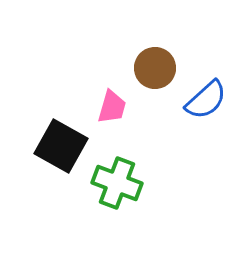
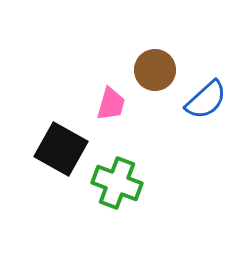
brown circle: moved 2 px down
pink trapezoid: moved 1 px left, 3 px up
black square: moved 3 px down
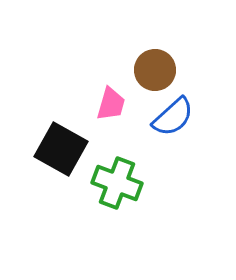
blue semicircle: moved 33 px left, 17 px down
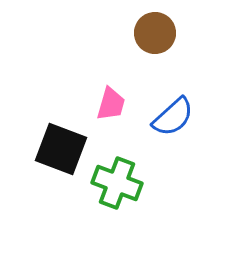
brown circle: moved 37 px up
black square: rotated 8 degrees counterclockwise
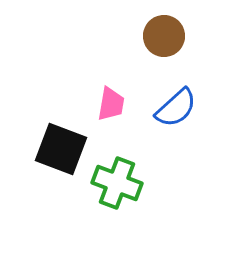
brown circle: moved 9 px right, 3 px down
pink trapezoid: rotated 6 degrees counterclockwise
blue semicircle: moved 3 px right, 9 px up
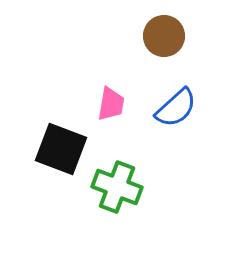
green cross: moved 4 px down
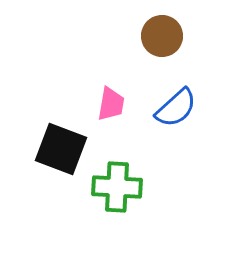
brown circle: moved 2 px left
green cross: rotated 18 degrees counterclockwise
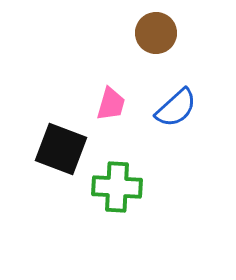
brown circle: moved 6 px left, 3 px up
pink trapezoid: rotated 6 degrees clockwise
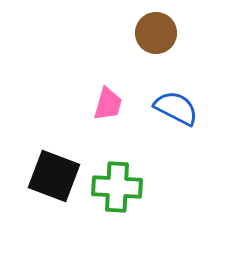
pink trapezoid: moved 3 px left
blue semicircle: rotated 111 degrees counterclockwise
black square: moved 7 px left, 27 px down
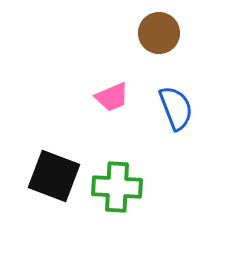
brown circle: moved 3 px right
pink trapezoid: moved 4 px right, 7 px up; rotated 51 degrees clockwise
blue semicircle: rotated 42 degrees clockwise
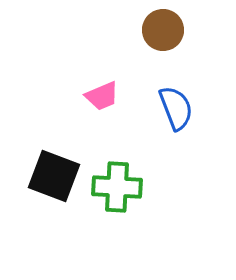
brown circle: moved 4 px right, 3 px up
pink trapezoid: moved 10 px left, 1 px up
